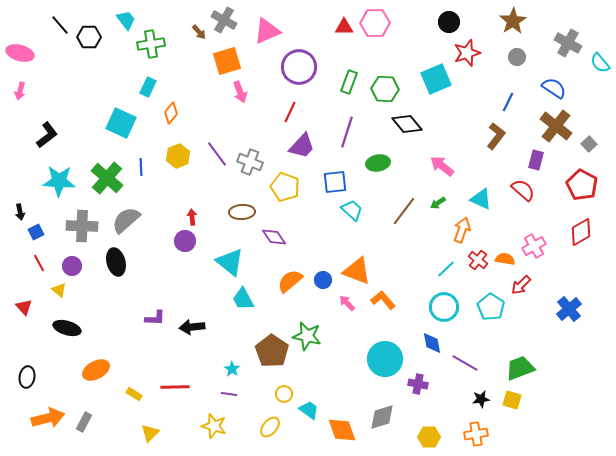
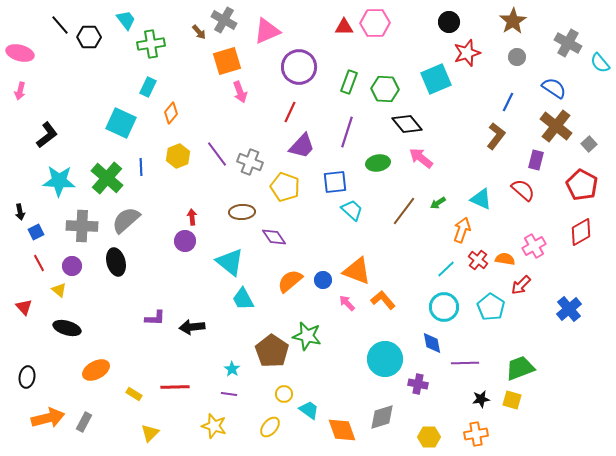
pink arrow at (442, 166): moved 21 px left, 8 px up
purple line at (465, 363): rotated 32 degrees counterclockwise
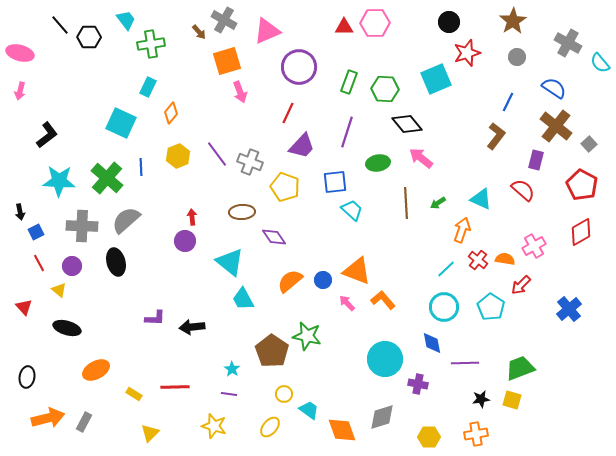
red line at (290, 112): moved 2 px left, 1 px down
brown line at (404, 211): moved 2 px right, 8 px up; rotated 40 degrees counterclockwise
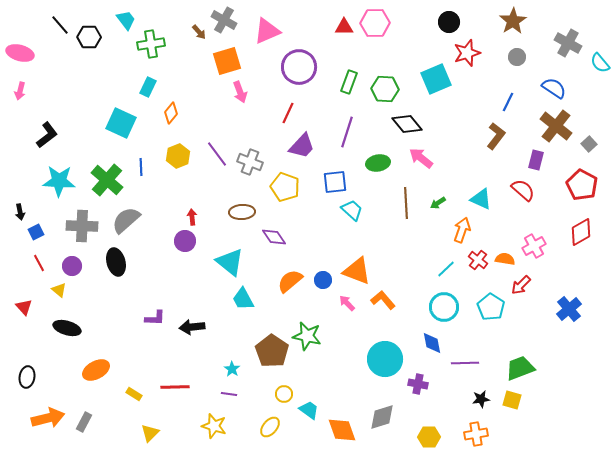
green cross at (107, 178): moved 2 px down
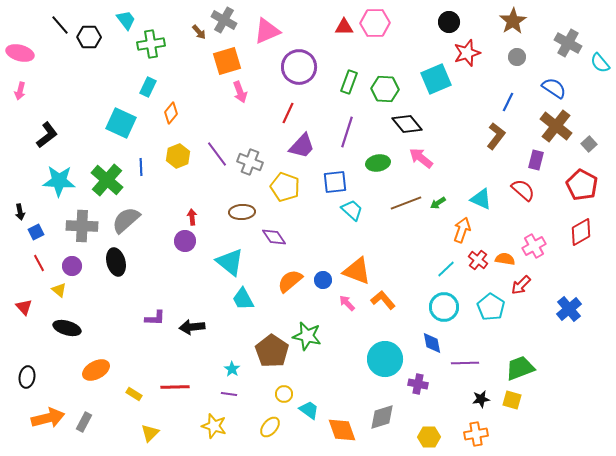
brown line at (406, 203): rotated 72 degrees clockwise
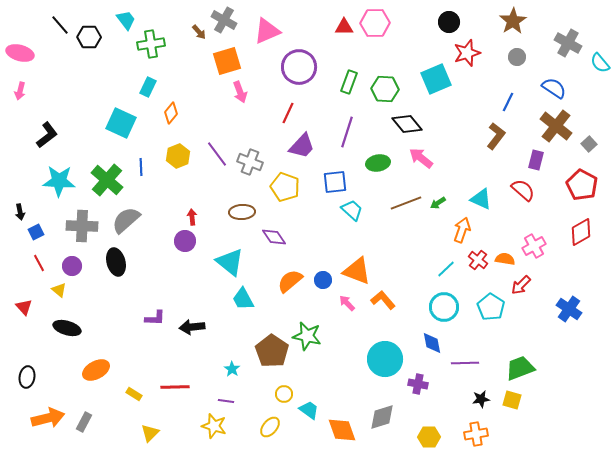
blue cross at (569, 309): rotated 15 degrees counterclockwise
purple line at (229, 394): moved 3 px left, 7 px down
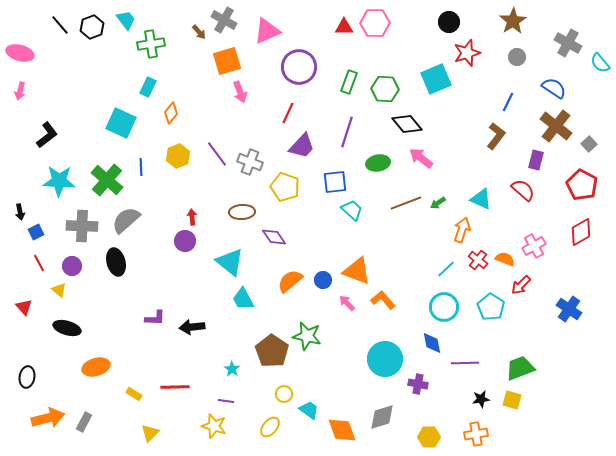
black hexagon at (89, 37): moved 3 px right, 10 px up; rotated 20 degrees counterclockwise
orange semicircle at (505, 259): rotated 12 degrees clockwise
orange ellipse at (96, 370): moved 3 px up; rotated 12 degrees clockwise
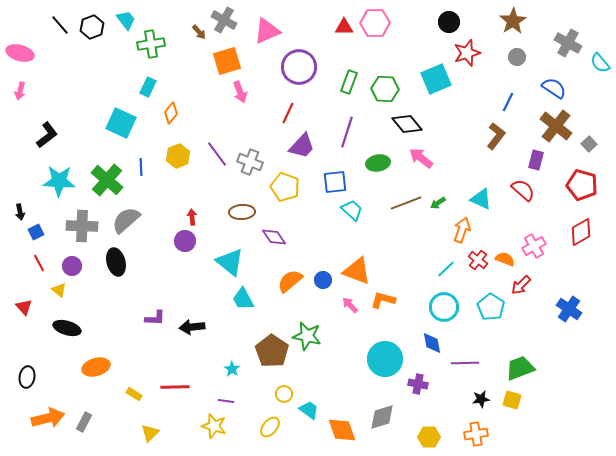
red pentagon at (582, 185): rotated 12 degrees counterclockwise
orange L-shape at (383, 300): rotated 35 degrees counterclockwise
pink arrow at (347, 303): moved 3 px right, 2 px down
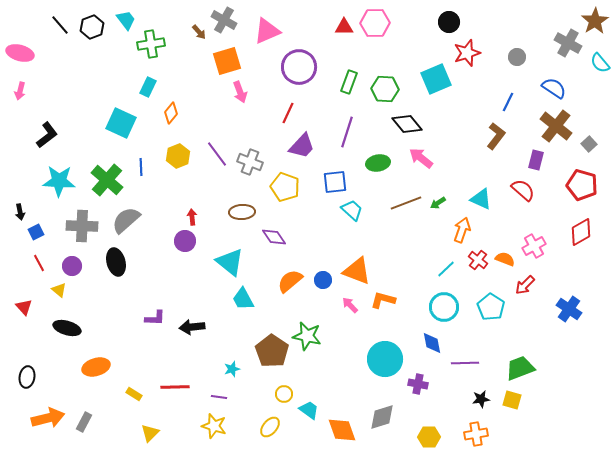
brown star at (513, 21): moved 82 px right
red arrow at (521, 285): moved 4 px right
cyan star at (232, 369): rotated 21 degrees clockwise
purple line at (226, 401): moved 7 px left, 4 px up
